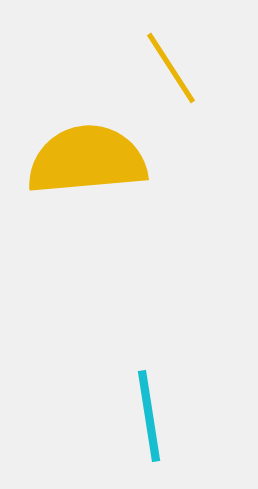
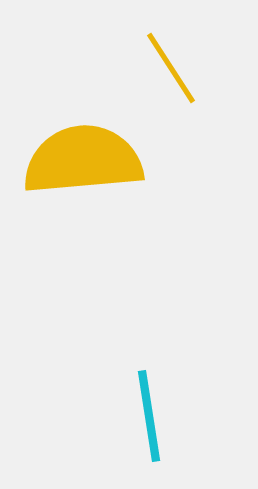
yellow semicircle: moved 4 px left
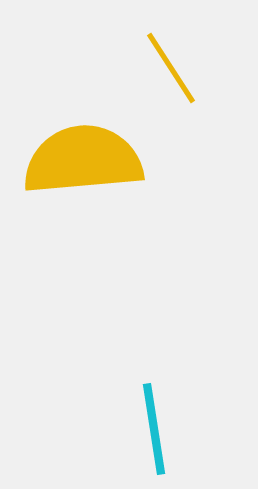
cyan line: moved 5 px right, 13 px down
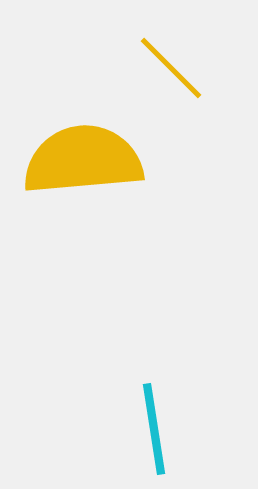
yellow line: rotated 12 degrees counterclockwise
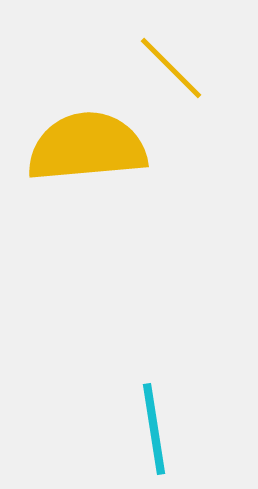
yellow semicircle: moved 4 px right, 13 px up
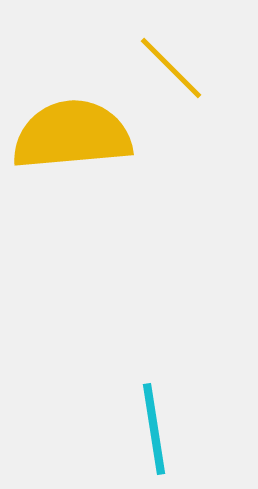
yellow semicircle: moved 15 px left, 12 px up
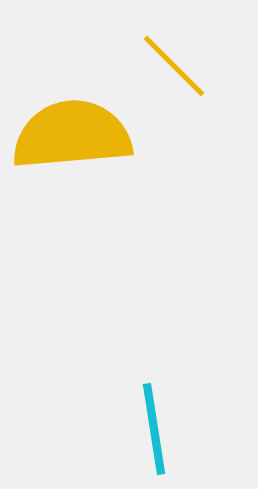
yellow line: moved 3 px right, 2 px up
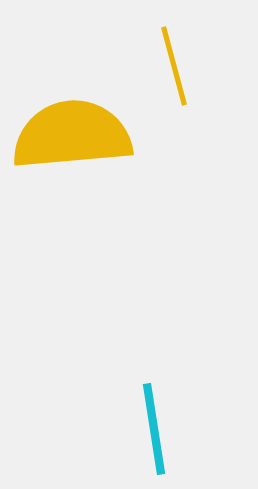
yellow line: rotated 30 degrees clockwise
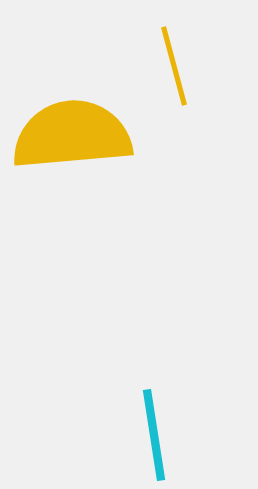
cyan line: moved 6 px down
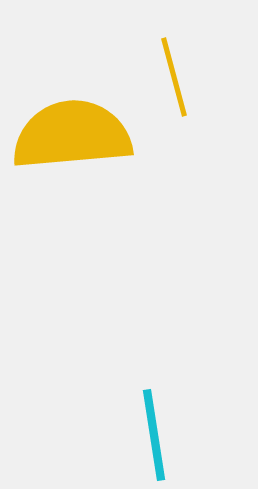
yellow line: moved 11 px down
